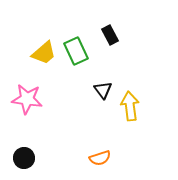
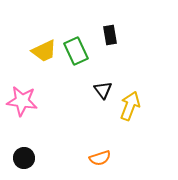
black rectangle: rotated 18 degrees clockwise
yellow trapezoid: moved 2 px up; rotated 16 degrees clockwise
pink star: moved 5 px left, 2 px down
yellow arrow: rotated 28 degrees clockwise
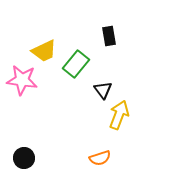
black rectangle: moved 1 px left, 1 px down
green rectangle: moved 13 px down; rotated 64 degrees clockwise
pink star: moved 21 px up
yellow arrow: moved 11 px left, 9 px down
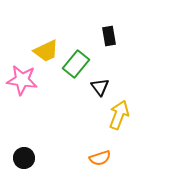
yellow trapezoid: moved 2 px right
black triangle: moved 3 px left, 3 px up
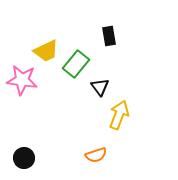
orange semicircle: moved 4 px left, 3 px up
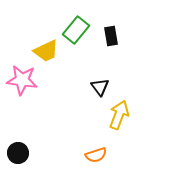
black rectangle: moved 2 px right
green rectangle: moved 34 px up
black circle: moved 6 px left, 5 px up
